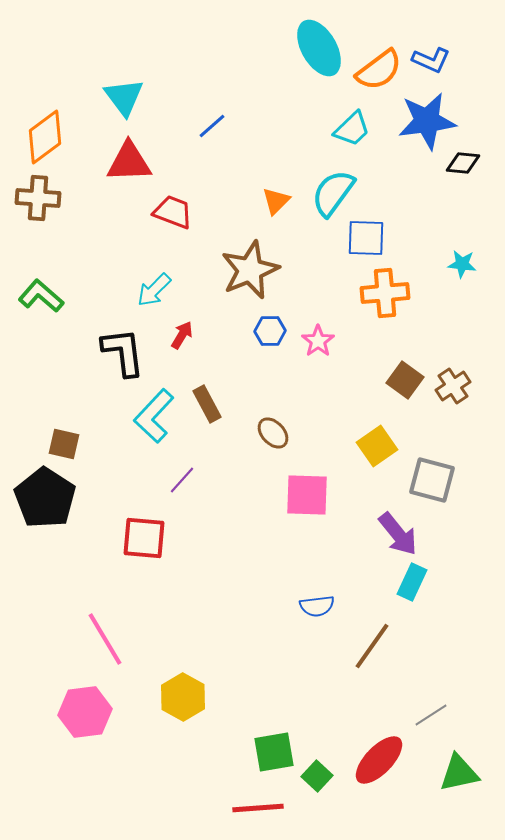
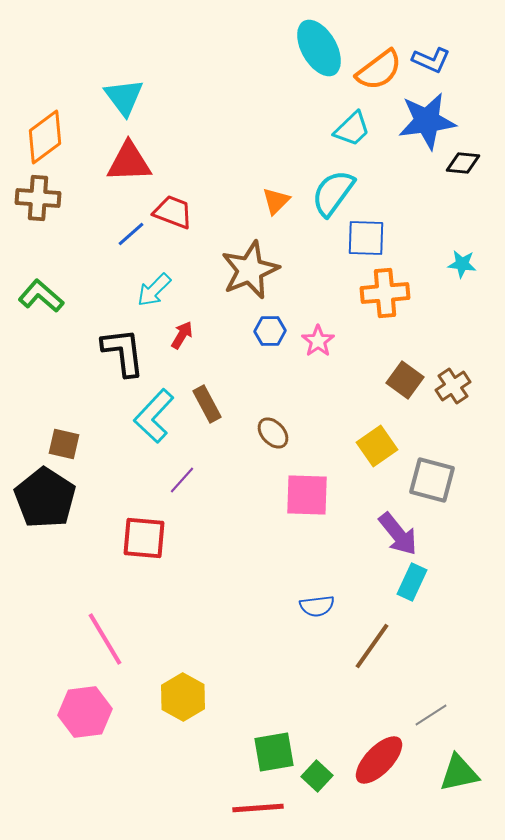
blue line at (212, 126): moved 81 px left, 108 px down
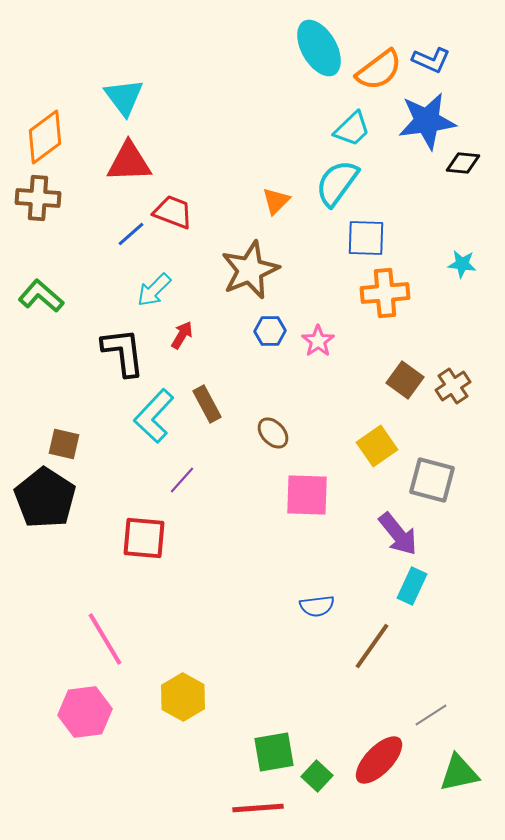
cyan semicircle at (333, 193): moved 4 px right, 10 px up
cyan rectangle at (412, 582): moved 4 px down
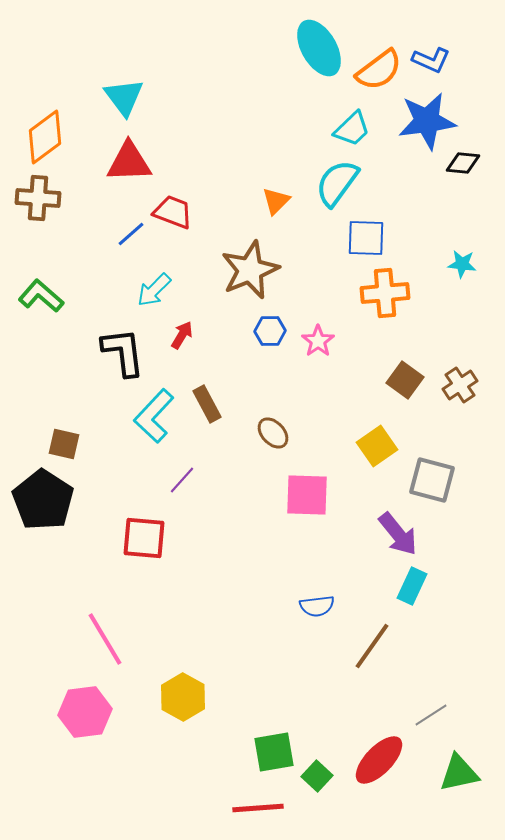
brown cross at (453, 386): moved 7 px right, 1 px up
black pentagon at (45, 498): moved 2 px left, 2 px down
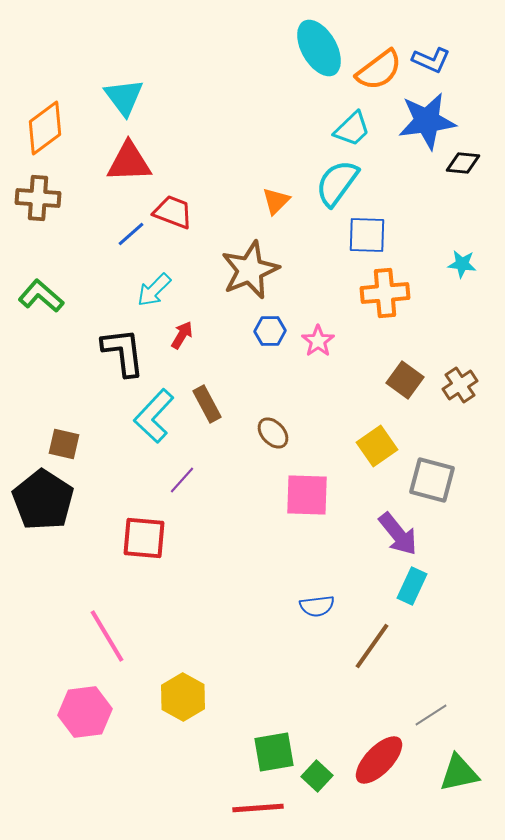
orange diamond at (45, 137): moved 9 px up
blue square at (366, 238): moved 1 px right, 3 px up
pink line at (105, 639): moved 2 px right, 3 px up
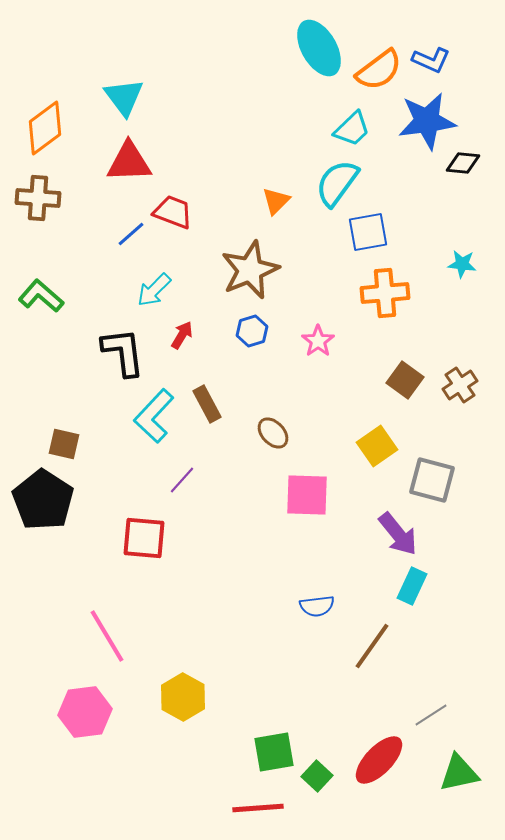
blue square at (367, 235): moved 1 px right, 3 px up; rotated 12 degrees counterclockwise
blue hexagon at (270, 331): moved 18 px left; rotated 16 degrees counterclockwise
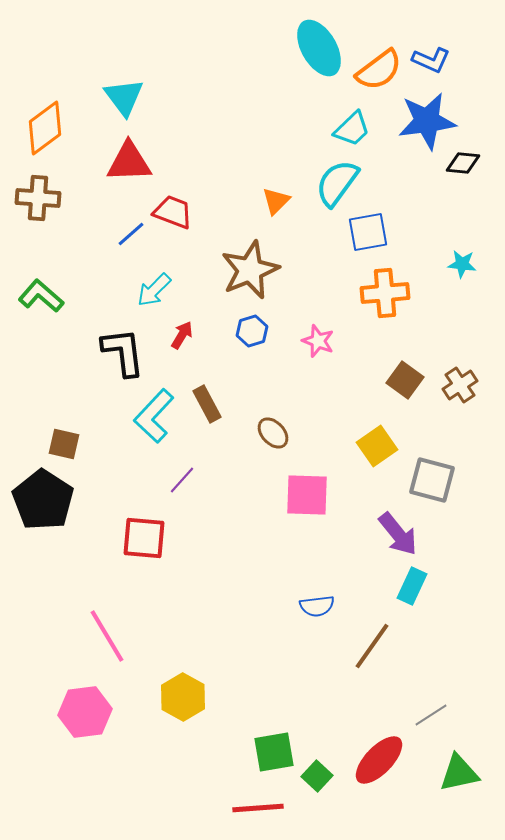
pink star at (318, 341): rotated 16 degrees counterclockwise
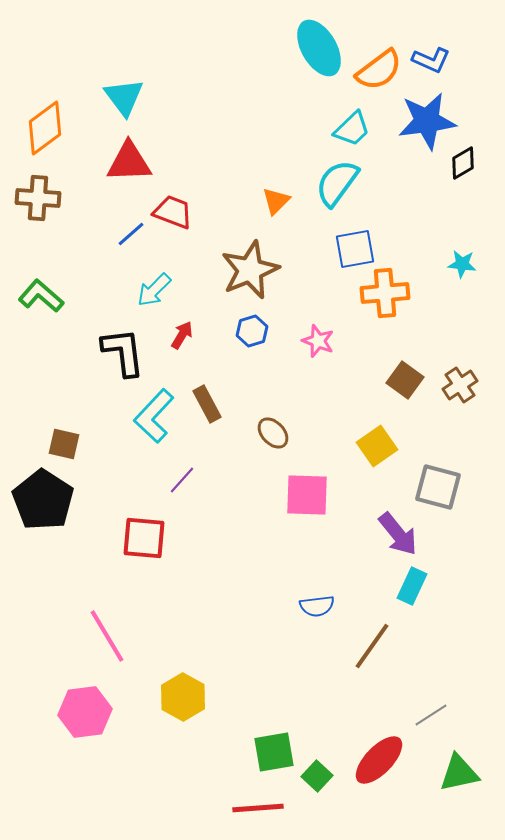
black diamond at (463, 163): rotated 36 degrees counterclockwise
blue square at (368, 232): moved 13 px left, 17 px down
gray square at (432, 480): moved 6 px right, 7 px down
